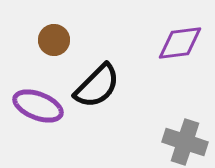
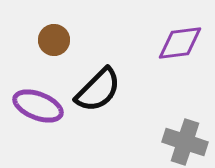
black semicircle: moved 1 px right, 4 px down
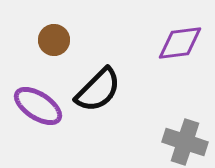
purple ellipse: rotated 12 degrees clockwise
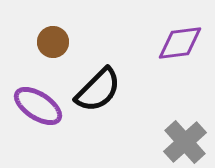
brown circle: moved 1 px left, 2 px down
gray cross: rotated 30 degrees clockwise
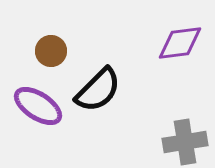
brown circle: moved 2 px left, 9 px down
gray cross: rotated 33 degrees clockwise
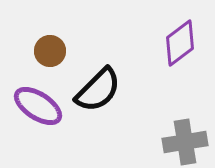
purple diamond: rotated 30 degrees counterclockwise
brown circle: moved 1 px left
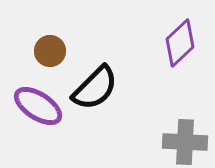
purple diamond: rotated 6 degrees counterclockwise
black semicircle: moved 3 px left, 2 px up
gray cross: rotated 12 degrees clockwise
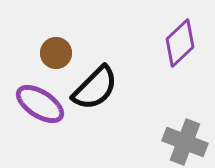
brown circle: moved 6 px right, 2 px down
purple ellipse: moved 2 px right, 2 px up
gray cross: rotated 18 degrees clockwise
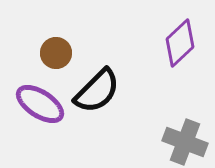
black semicircle: moved 2 px right, 3 px down
